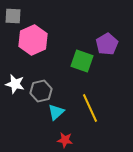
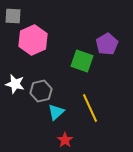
red star: rotated 28 degrees clockwise
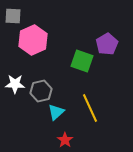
white star: rotated 12 degrees counterclockwise
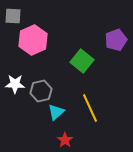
purple pentagon: moved 9 px right, 4 px up; rotated 10 degrees clockwise
green square: rotated 20 degrees clockwise
